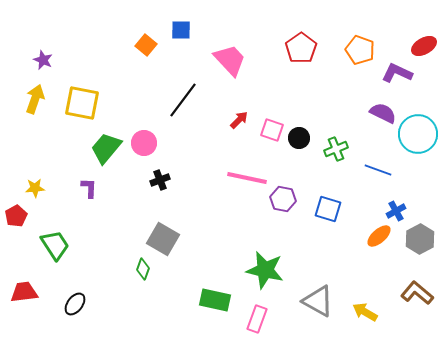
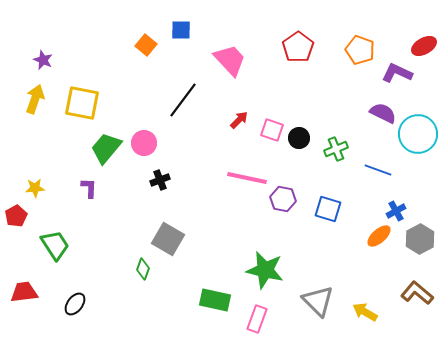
red pentagon at (301, 48): moved 3 px left, 1 px up
gray square at (163, 239): moved 5 px right
gray triangle at (318, 301): rotated 16 degrees clockwise
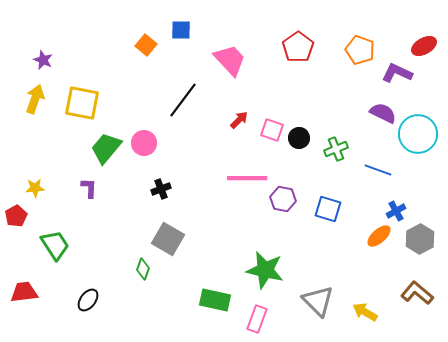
pink line at (247, 178): rotated 12 degrees counterclockwise
black cross at (160, 180): moved 1 px right, 9 px down
black ellipse at (75, 304): moved 13 px right, 4 px up
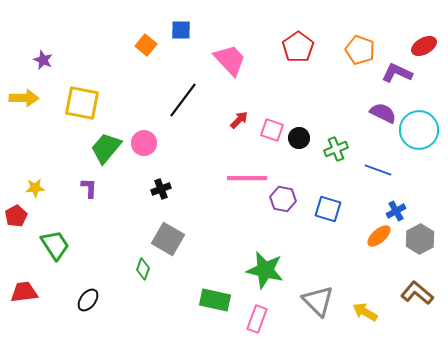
yellow arrow at (35, 99): moved 11 px left, 1 px up; rotated 72 degrees clockwise
cyan circle at (418, 134): moved 1 px right, 4 px up
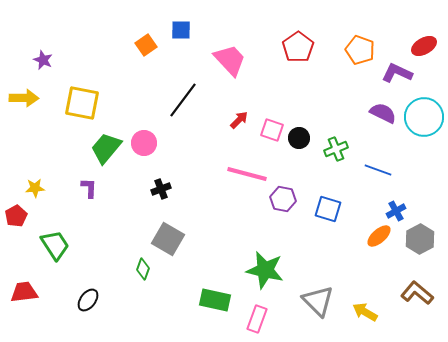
orange square at (146, 45): rotated 15 degrees clockwise
cyan circle at (419, 130): moved 5 px right, 13 px up
pink line at (247, 178): moved 4 px up; rotated 15 degrees clockwise
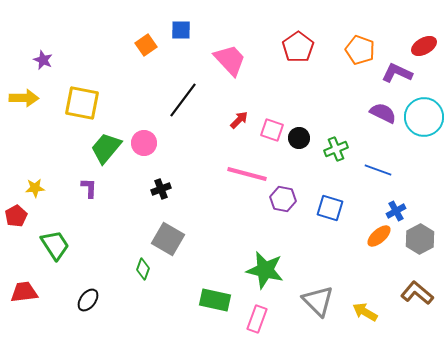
blue square at (328, 209): moved 2 px right, 1 px up
